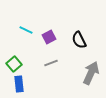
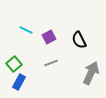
blue rectangle: moved 2 px up; rotated 35 degrees clockwise
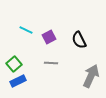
gray line: rotated 24 degrees clockwise
gray arrow: moved 3 px down
blue rectangle: moved 1 px left, 1 px up; rotated 35 degrees clockwise
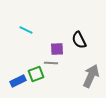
purple square: moved 8 px right, 12 px down; rotated 24 degrees clockwise
green square: moved 22 px right, 10 px down; rotated 21 degrees clockwise
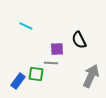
cyan line: moved 4 px up
green square: rotated 28 degrees clockwise
blue rectangle: rotated 28 degrees counterclockwise
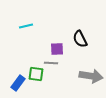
cyan line: rotated 40 degrees counterclockwise
black semicircle: moved 1 px right, 1 px up
gray arrow: rotated 75 degrees clockwise
blue rectangle: moved 2 px down
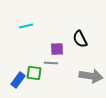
green square: moved 2 px left, 1 px up
blue rectangle: moved 3 px up
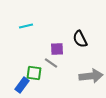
gray line: rotated 32 degrees clockwise
gray arrow: rotated 15 degrees counterclockwise
blue rectangle: moved 4 px right, 5 px down
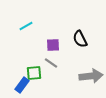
cyan line: rotated 16 degrees counterclockwise
purple square: moved 4 px left, 4 px up
green square: rotated 14 degrees counterclockwise
